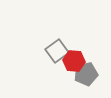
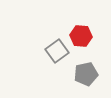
red hexagon: moved 7 px right, 25 px up
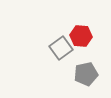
gray square: moved 4 px right, 3 px up
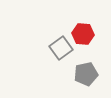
red hexagon: moved 2 px right, 2 px up
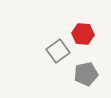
gray square: moved 3 px left, 3 px down
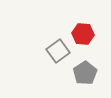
gray pentagon: moved 1 px left, 1 px up; rotated 20 degrees counterclockwise
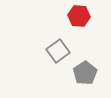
red hexagon: moved 4 px left, 18 px up
